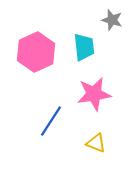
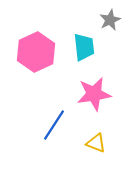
gray star: moved 2 px left; rotated 30 degrees clockwise
blue line: moved 3 px right, 4 px down
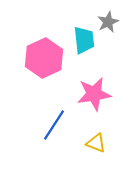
gray star: moved 2 px left, 2 px down
cyan trapezoid: moved 7 px up
pink hexagon: moved 8 px right, 6 px down
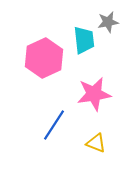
gray star: rotated 15 degrees clockwise
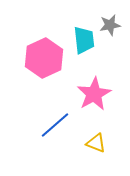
gray star: moved 2 px right, 3 px down
pink star: rotated 20 degrees counterclockwise
blue line: moved 1 px right; rotated 16 degrees clockwise
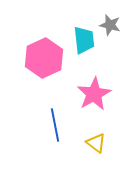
gray star: rotated 25 degrees clockwise
blue line: rotated 60 degrees counterclockwise
yellow triangle: rotated 15 degrees clockwise
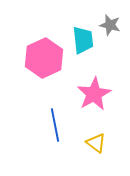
cyan trapezoid: moved 1 px left
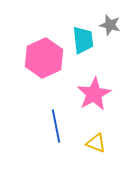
blue line: moved 1 px right, 1 px down
yellow triangle: rotated 15 degrees counterclockwise
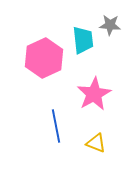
gray star: rotated 10 degrees counterclockwise
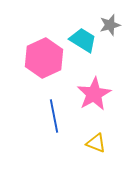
gray star: rotated 20 degrees counterclockwise
cyan trapezoid: rotated 52 degrees counterclockwise
blue line: moved 2 px left, 10 px up
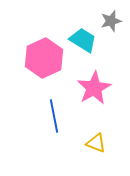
gray star: moved 1 px right, 4 px up
pink star: moved 6 px up
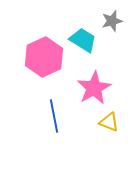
gray star: moved 1 px right
pink hexagon: moved 1 px up
yellow triangle: moved 13 px right, 21 px up
